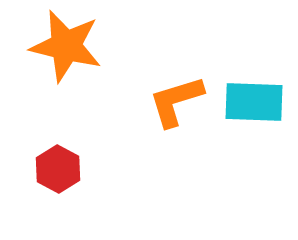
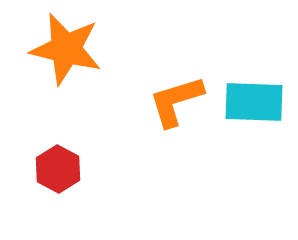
orange star: moved 3 px down
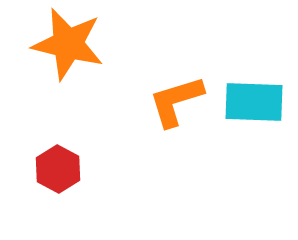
orange star: moved 2 px right, 5 px up
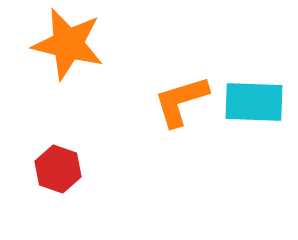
orange L-shape: moved 5 px right
red hexagon: rotated 9 degrees counterclockwise
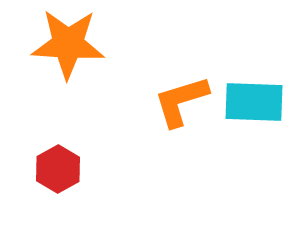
orange star: rotated 10 degrees counterclockwise
red hexagon: rotated 12 degrees clockwise
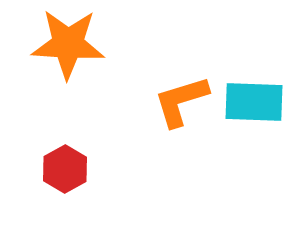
red hexagon: moved 7 px right
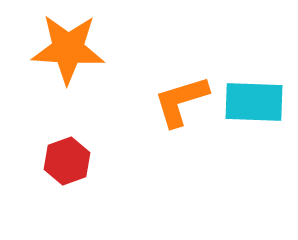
orange star: moved 5 px down
red hexagon: moved 2 px right, 8 px up; rotated 9 degrees clockwise
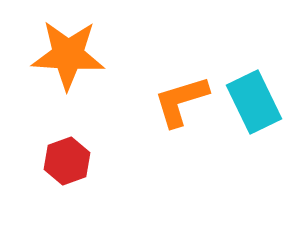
orange star: moved 6 px down
cyan rectangle: rotated 62 degrees clockwise
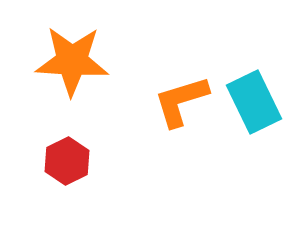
orange star: moved 4 px right, 6 px down
red hexagon: rotated 6 degrees counterclockwise
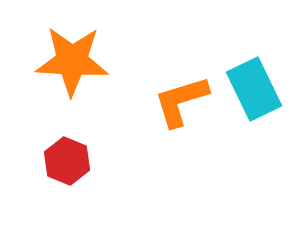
cyan rectangle: moved 13 px up
red hexagon: rotated 12 degrees counterclockwise
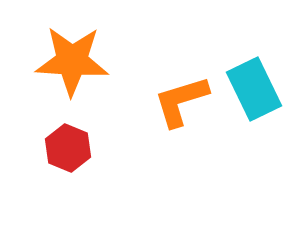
red hexagon: moved 1 px right, 13 px up
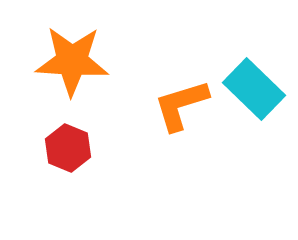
cyan rectangle: rotated 20 degrees counterclockwise
orange L-shape: moved 4 px down
